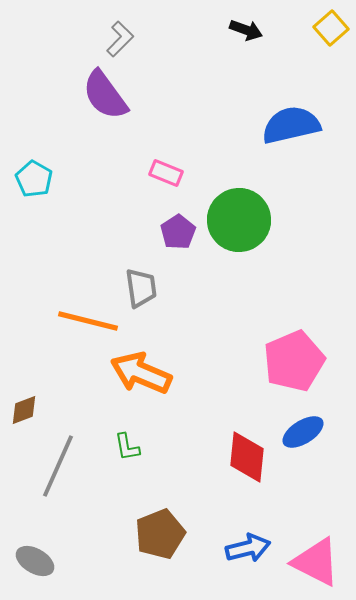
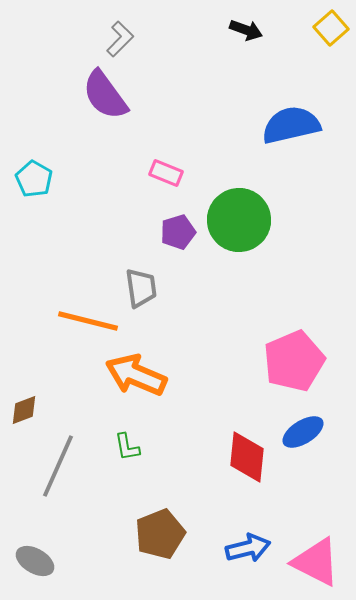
purple pentagon: rotated 16 degrees clockwise
orange arrow: moved 5 px left, 2 px down
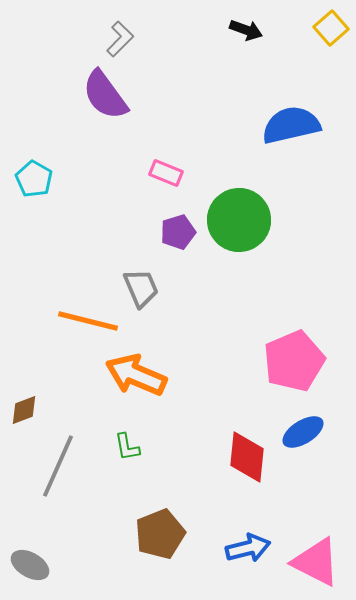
gray trapezoid: rotated 15 degrees counterclockwise
gray ellipse: moved 5 px left, 4 px down
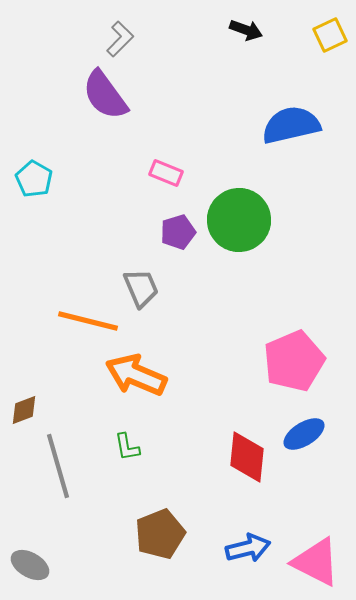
yellow square: moved 1 px left, 7 px down; rotated 16 degrees clockwise
blue ellipse: moved 1 px right, 2 px down
gray line: rotated 40 degrees counterclockwise
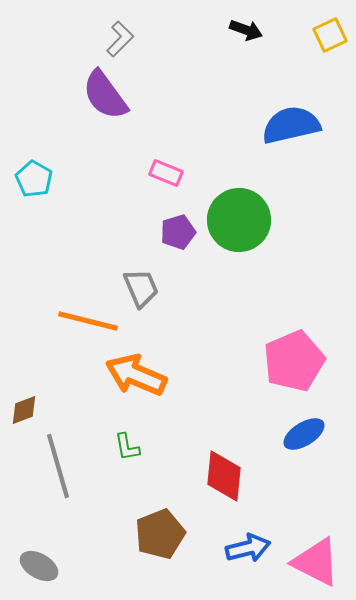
red diamond: moved 23 px left, 19 px down
gray ellipse: moved 9 px right, 1 px down
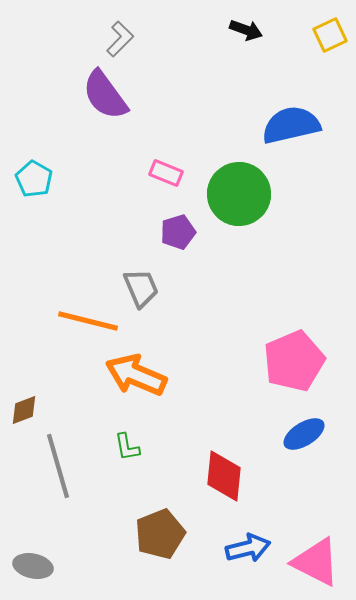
green circle: moved 26 px up
gray ellipse: moved 6 px left; rotated 18 degrees counterclockwise
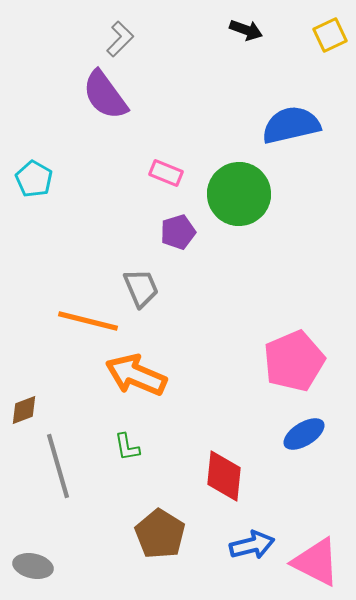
brown pentagon: rotated 18 degrees counterclockwise
blue arrow: moved 4 px right, 3 px up
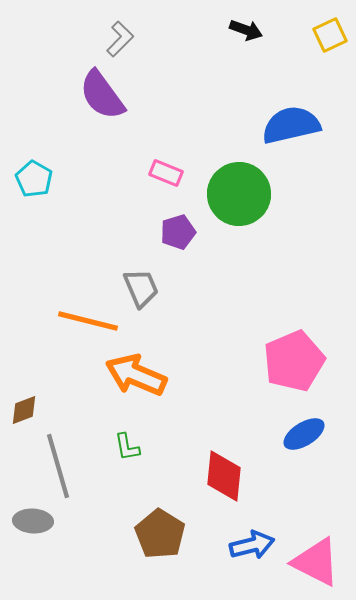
purple semicircle: moved 3 px left
gray ellipse: moved 45 px up; rotated 9 degrees counterclockwise
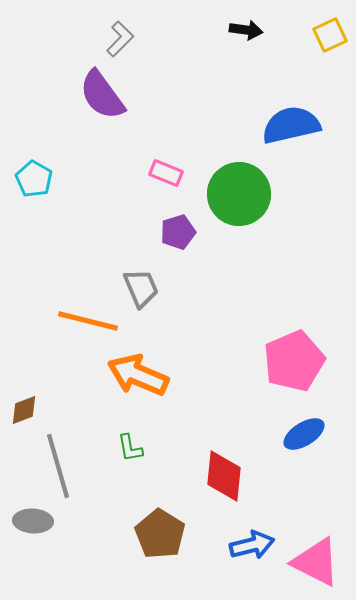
black arrow: rotated 12 degrees counterclockwise
orange arrow: moved 2 px right
green L-shape: moved 3 px right, 1 px down
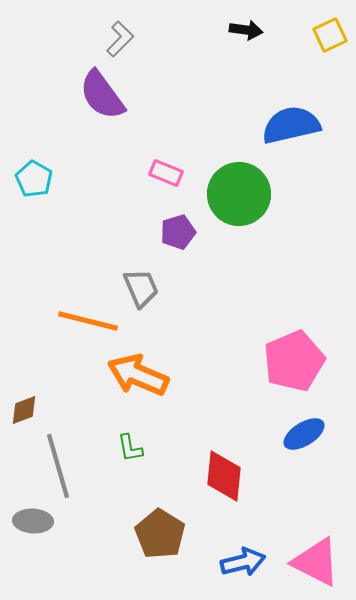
blue arrow: moved 9 px left, 17 px down
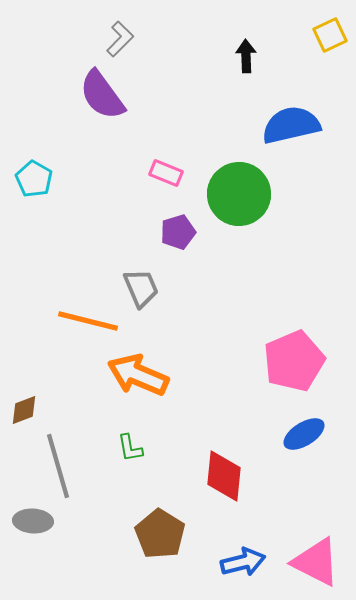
black arrow: moved 26 px down; rotated 100 degrees counterclockwise
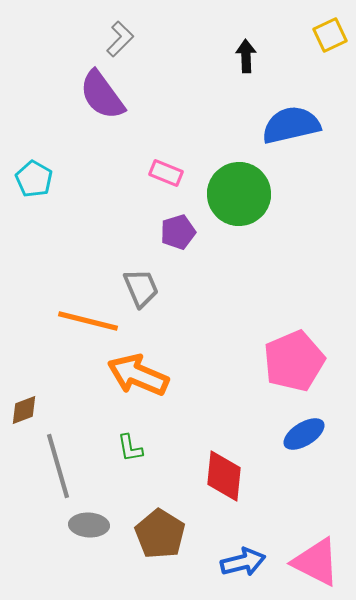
gray ellipse: moved 56 px right, 4 px down
